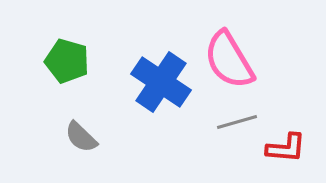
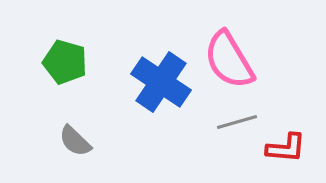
green pentagon: moved 2 px left, 1 px down
gray semicircle: moved 6 px left, 4 px down
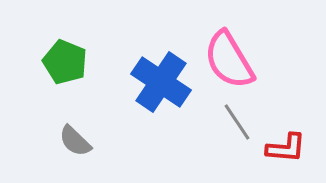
green pentagon: rotated 6 degrees clockwise
gray line: rotated 72 degrees clockwise
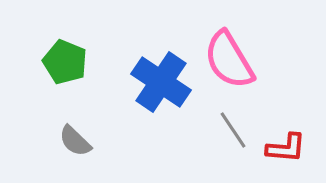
gray line: moved 4 px left, 8 px down
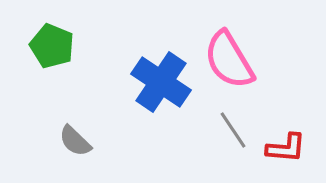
green pentagon: moved 13 px left, 16 px up
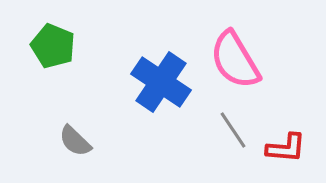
green pentagon: moved 1 px right
pink semicircle: moved 6 px right
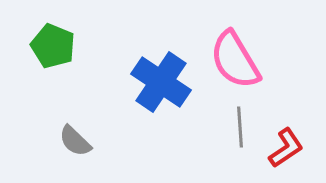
gray line: moved 7 px right, 3 px up; rotated 30 degrees clockwise
red L-shape: rotated 39 degrees counterclockwise
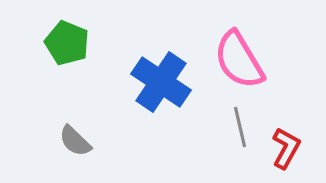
green pentagon: moved 14 px right, 3 px up
pink semicircle: moved 4 px right
gray line: rotated 9 degrees counterclockwise
red L-shape: rotated 27 degrees counterclockwise
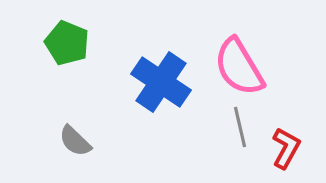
pink semicircle: moved 7 px down
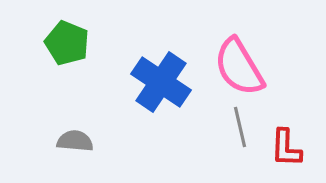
gray semicircle: rotated 141 degrees clockwise
red L-shape: rotated 153 degrees clockwise
